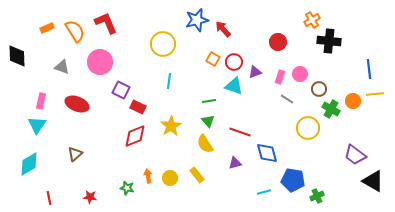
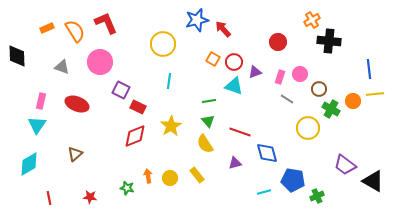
purple trapezoid at (355, 155): moved 10 px left, 10 px down
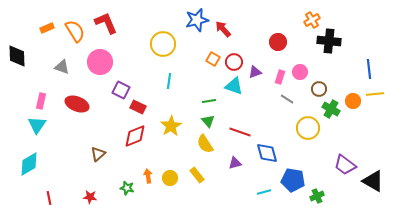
pink circle at (300, 74): moved 2 px up
brown triangle at (75, 154): moved 23 px right
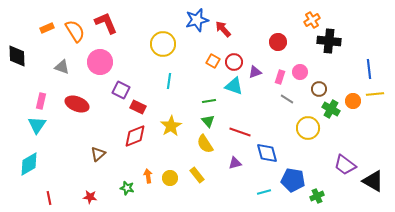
orange square at (213, 59): moved 2 px down
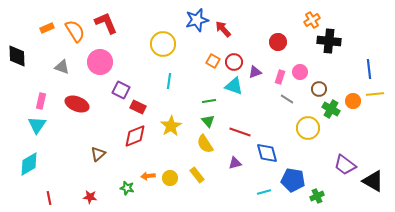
orange arrow at (148, 176): rotated 88 degrees counterclockwise
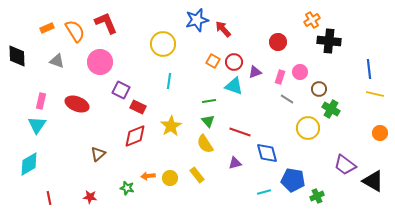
gray triangle at (62, 67): moved 5 px left, 6 px up
yellow line at (375, 94): rotated 18 degrees clockwise
orange circle at (353, 101): moved 27 px right, 32 px down
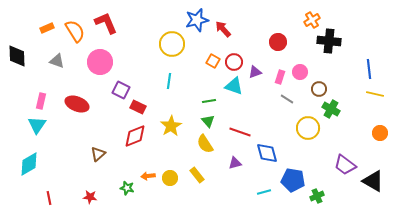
yellow circle at (163, 44): moved 9 px right
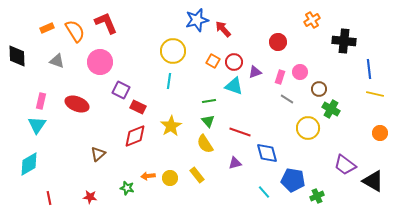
black cross at (329, 41): moved 15 px right
yellow circle at (172, 44): moved 1 px right, 7 px down
cyan line at (264, 192): rotated 64 degrees clockwise
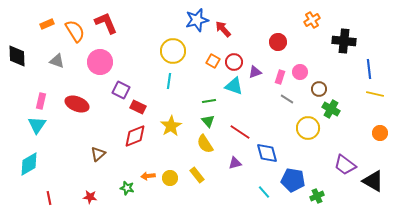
orange rectangle at (47, 28): moved 4 px up
red line at (240, 132): rotated 15 degrees clockwise
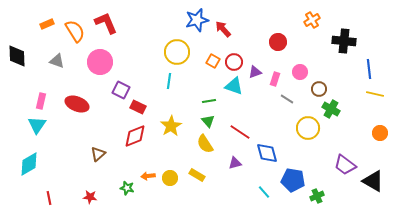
yellow circle at (173, 51): moved 4 px right, 1 px down
pink rectangle at (280, 77): moved 5 px left, 2 px down
yellow rectangle at (197, 175): rotated 21 degrees counterclockwise
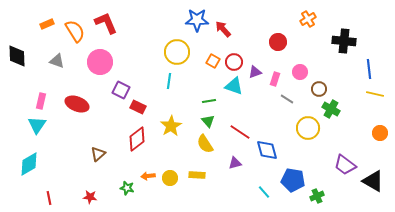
blue star at (197, 20): rotated 15 degrees clockwise
orange cross at (312, 20): moved 4 px left, 1 px up
red diamond at (135, 136): moved 2 px right, 3 px down; rotated 15 degrees counterclockwise
blue diamond at (267, 153): moved 3 px up
yellow rectangle at (197, 175): rotated 28 degrees counterclockwise
